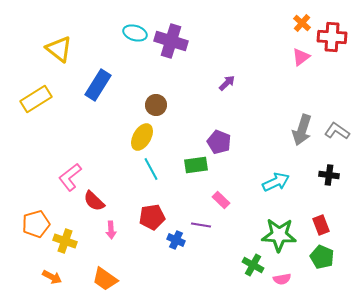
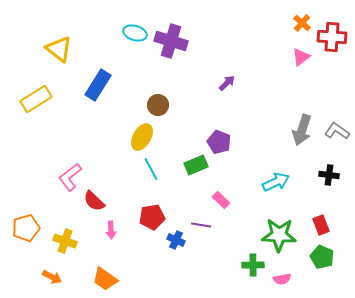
brown circle: moved 2 px right
green rectangle: rotated 15 degrees counterclockwise
orange pentagon: moved 10 px left, 4 px down
green cross: rotated 30 degrees counterclockwise
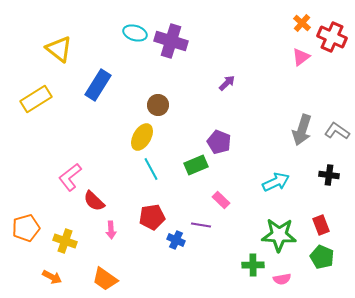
red cross: rotated 20 degrees clockwise
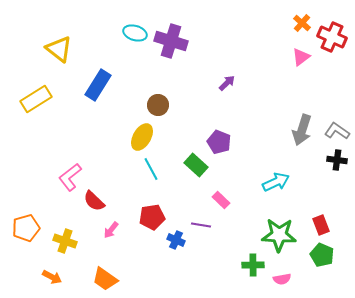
green rectangle: rotated 65 degrees clockwise
black cross: moved 8 px right, 15 px up
pink arrow: rotated 42 degrees clockwise
green pentagon: moved 2 px up
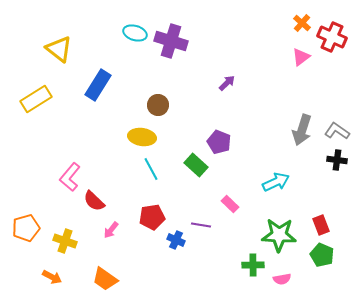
yellow ellipse: rotated 68 degrees clockwise
pink L-shape: rotated 12 degrees counterclockwise
pink rectangle: moved 9 px right, 4 px down
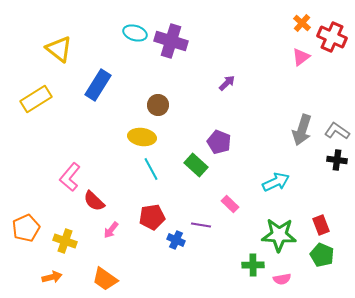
orange pentagon: rotated 8 degrees counterclockwise
orange arrow: rotated 42 degrees counterclockwise
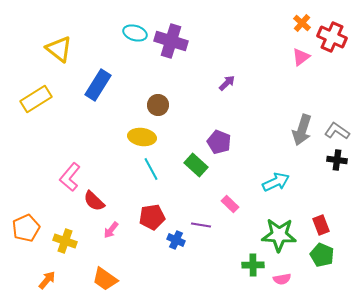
orange arrow: moved 5 px left, 3 px down; rotated 36 degrees counterclockwise
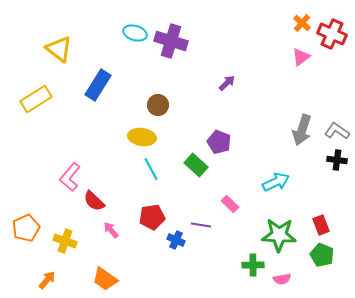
red cross: moved 3 px up
pink arrow: rotated 102 degrees clockwise
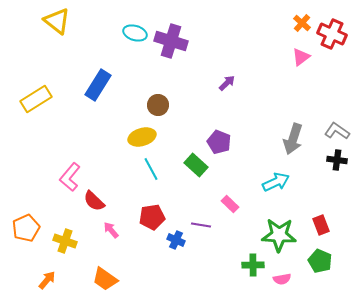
yellow triangle: moved 2 px left, 28 px up
gray arrow: moved 9 px left, 9 px down
yellow ellipse: rotated 24 degrees counterclockwise
green pentagon: moved 2 px left, 6 px down
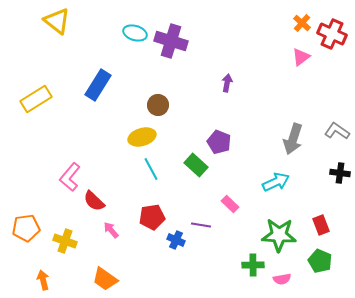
purple arrow: rotated 36 degrees counterclockwise
black cross: moved 3 px right, 13 px down
orange pentagon: rotated 16 degrees clockwise
orange arrow: moved 4 px left; rotated 54 degrees counterclockwise
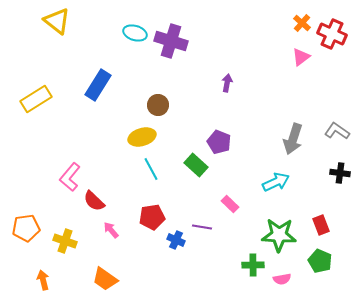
purple line: moved 1 px right, 2 px down
